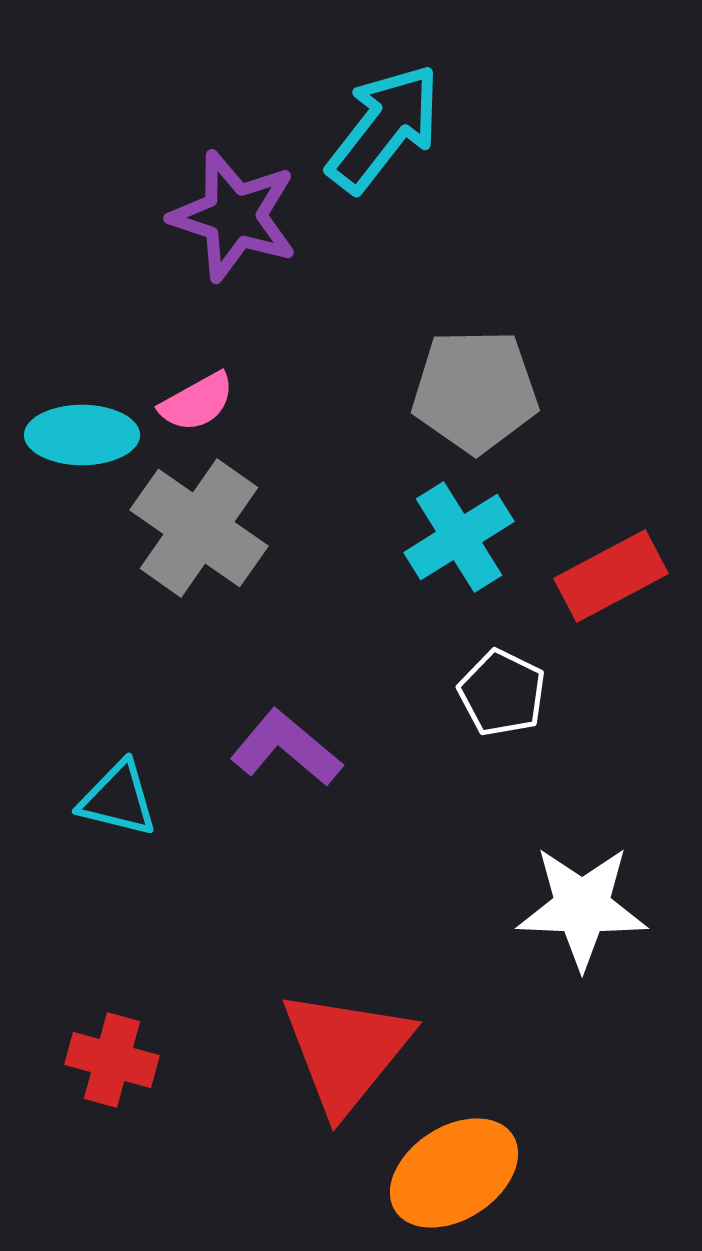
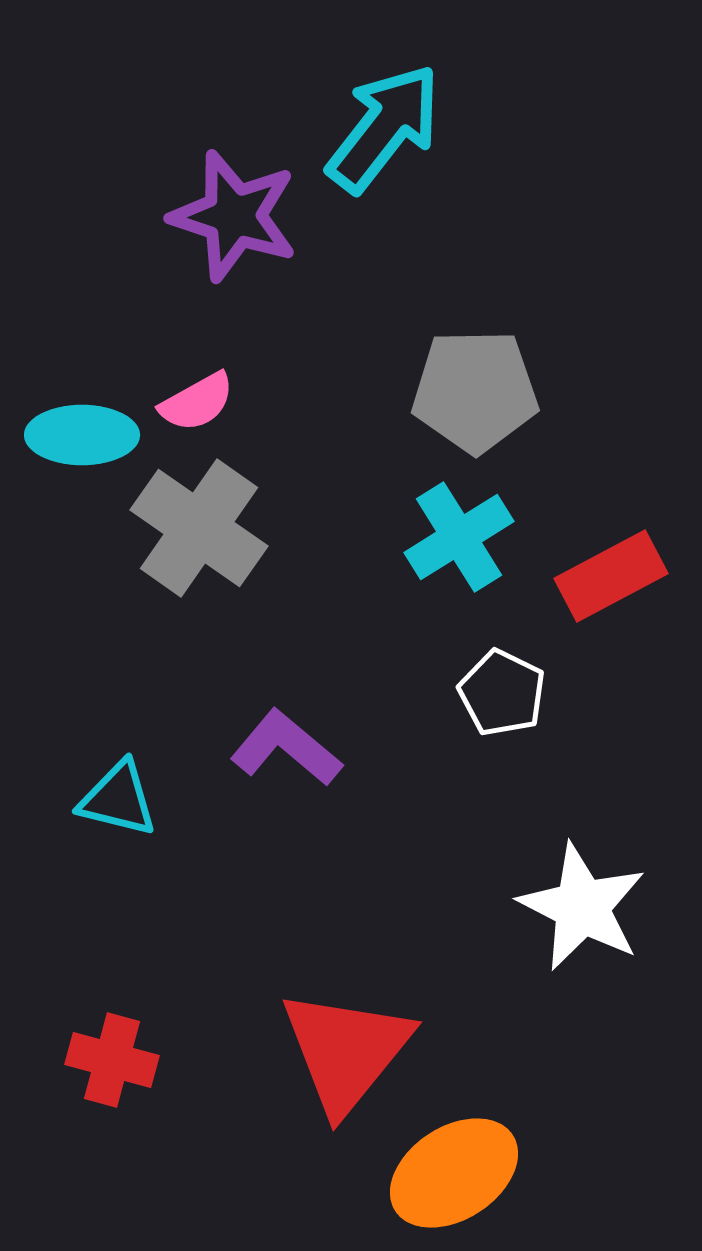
white star: rotated 25 degrees clockwise
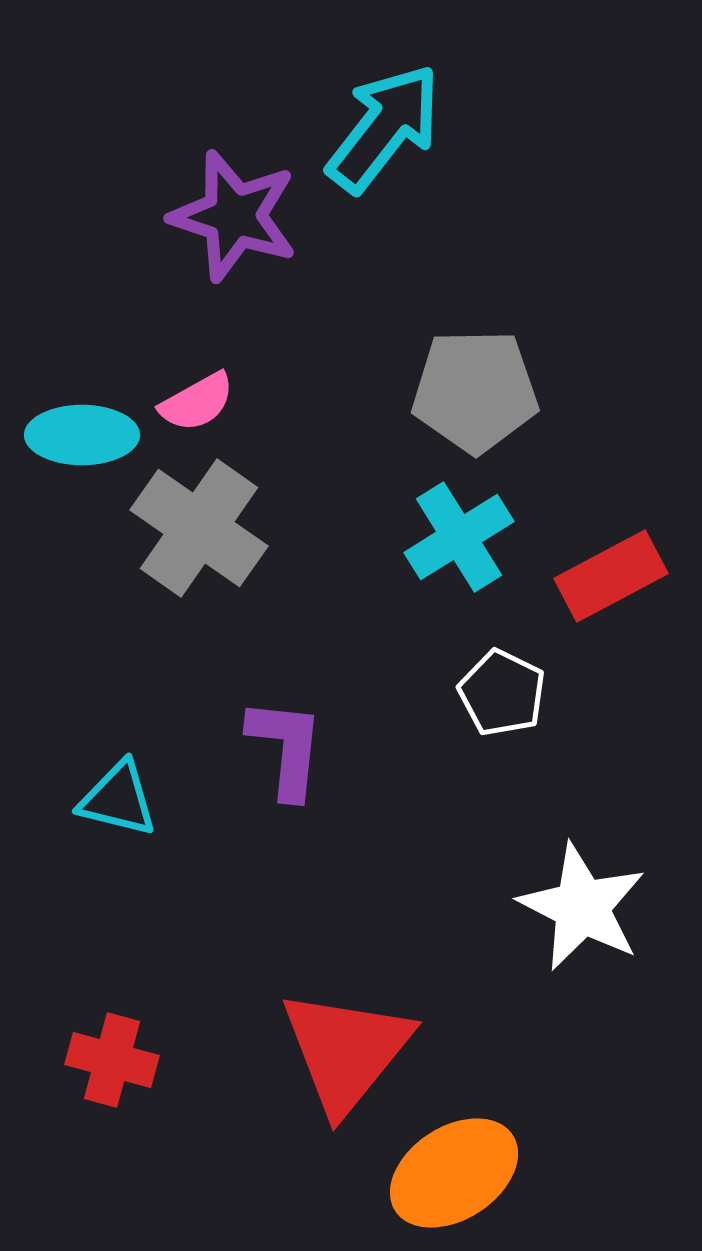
purple L-shape: rotated 56 degrees clockwise
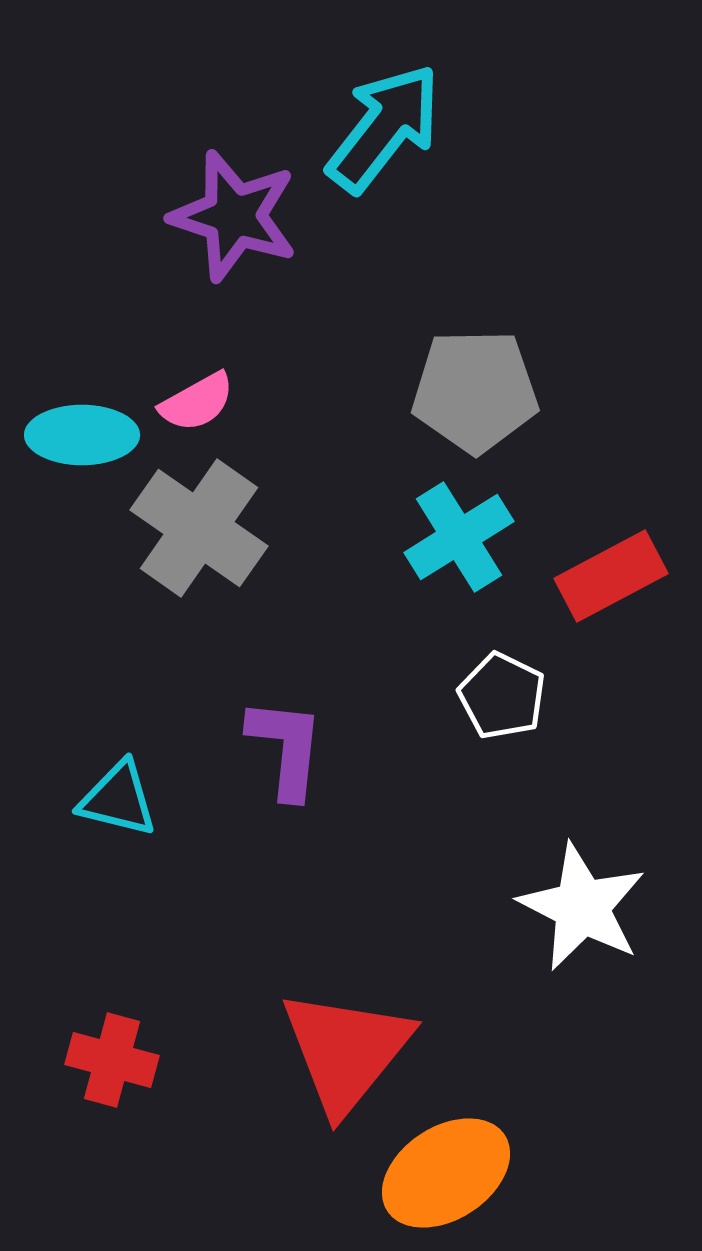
white pentagon: moved 3 px down
orange ellipse: moved 8 px left
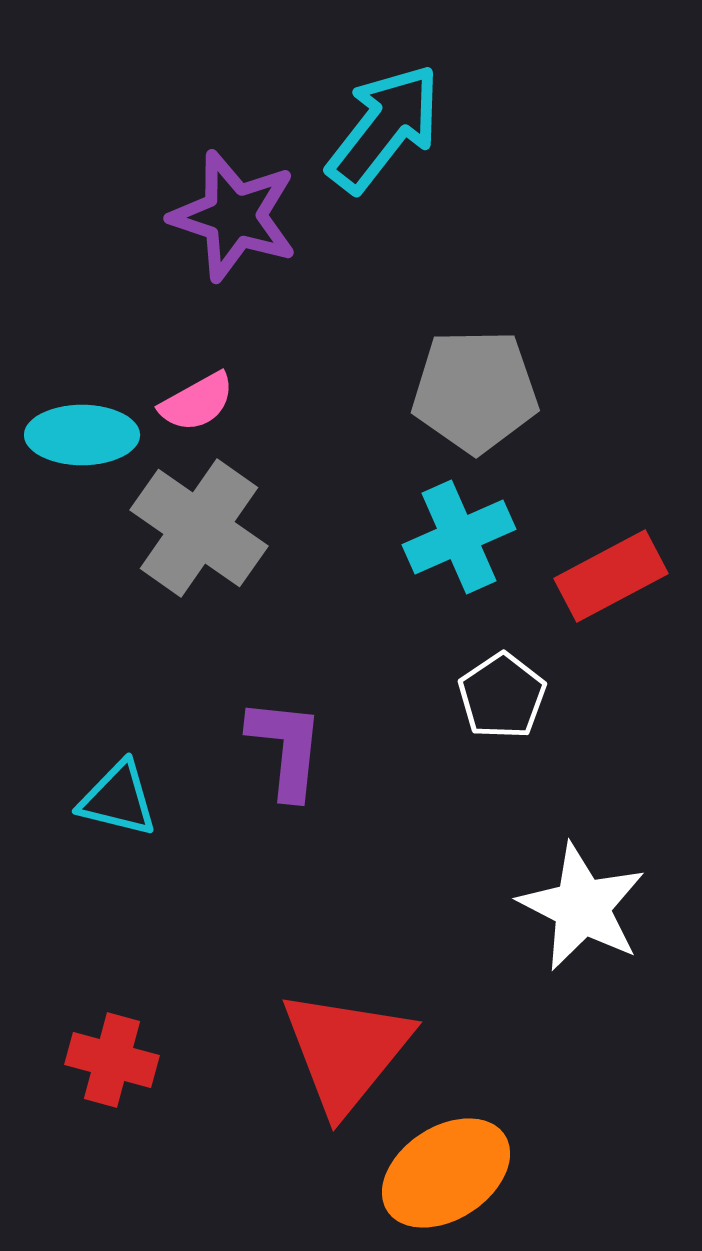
cyan cross: rotated 8 degrees clockwise
white pentagon: rotated 12 degrees clockwise
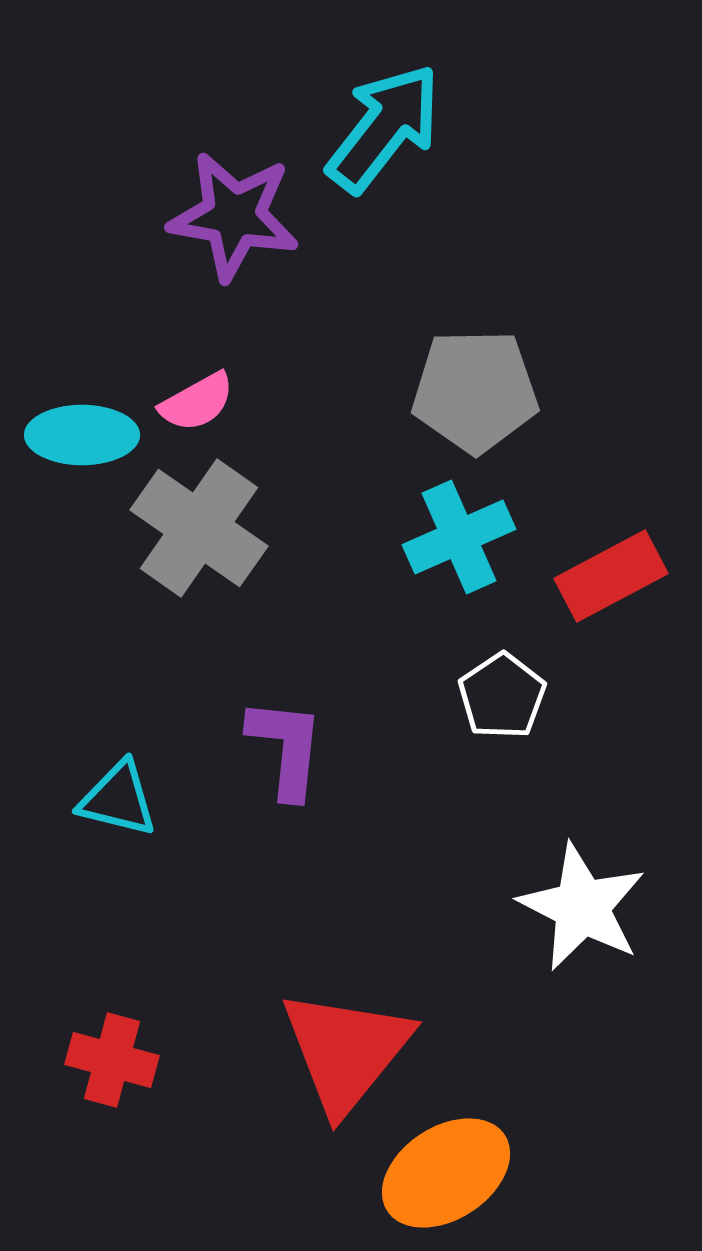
purple star: rotated 8 degrees counterclockwise
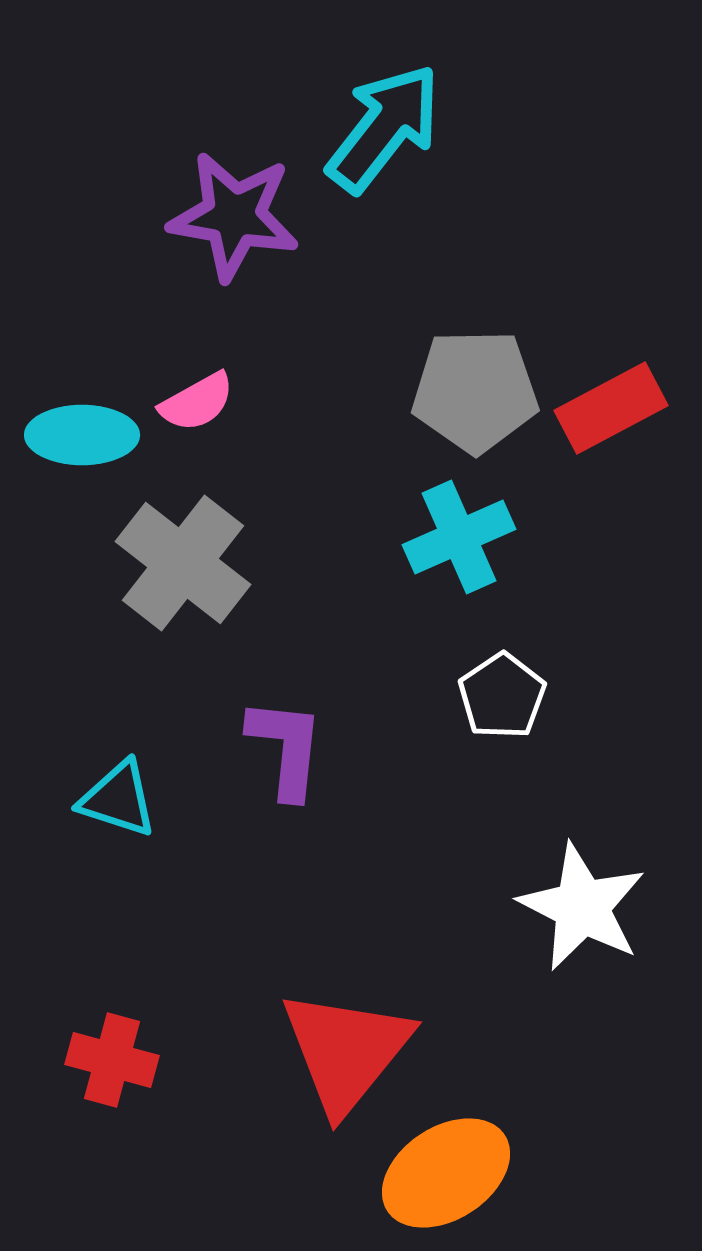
gray cross: moved 16 px left, 35 px down; rotated 3 degrees clockwise
red rectangle: moved 168 px up
cyan triangle: rotated 4 degrees clockwise
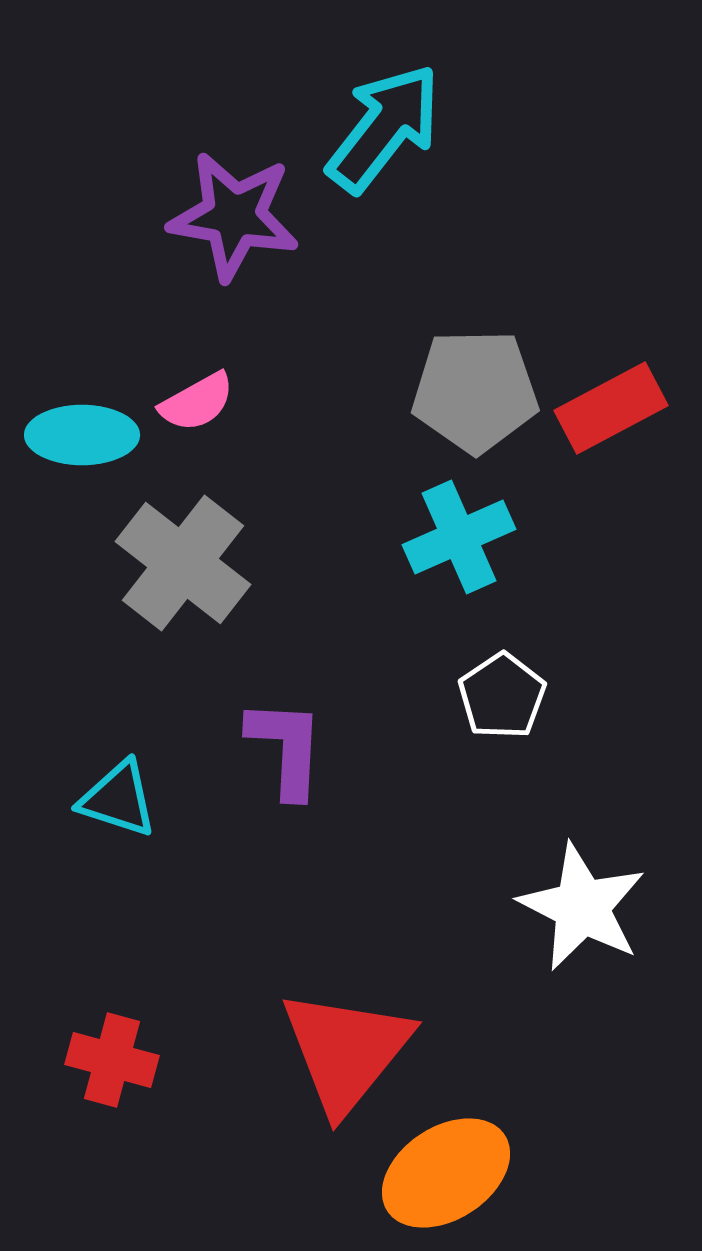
purple L-shape: rotated 3 degrees counterclockwise
